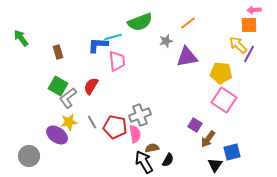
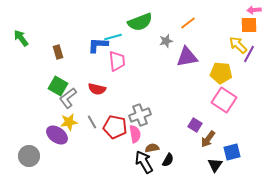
red semicircle: moved 6 px right, 3 px down; rotated 108 degrees counterclockwise
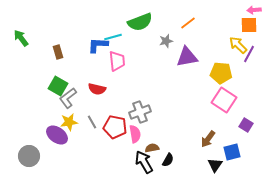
gray cross: moved 3 px up
purple square: moved 51 px right
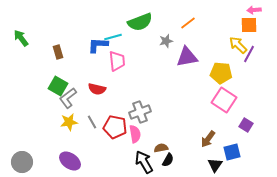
purple ellipse: moved 13 px right, 26 px down
brown semicircle: moved 9 px right
gray circle: moved 7 px left, 6 px down
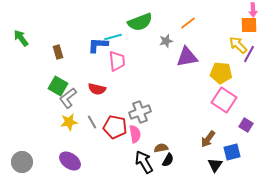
pink arrow: moved 1 px left; rotated 88 degrees counterclockwise
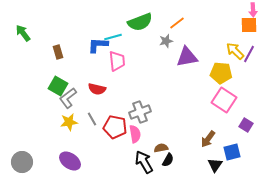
orange line: moved 11 px left
green arrow: moved 2 px right, 5 px up
yellow arrow: moved 3 px left, 6 px down
gray line: moved 3 px up
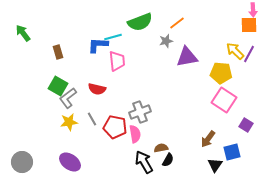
purple ellipse: moved 1 px down
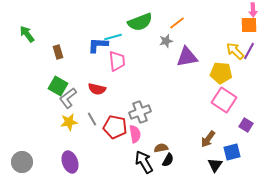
green arrow: moved 4 px right, 1 px down
purple line: moved 3 px up
purple ellipse: rotated 35 degrees clockwise
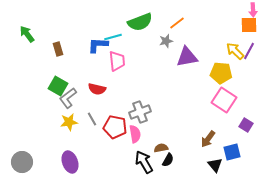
brown rectangle: moved 3 px up
black triangle: rotated 14 degrees counterclockwise
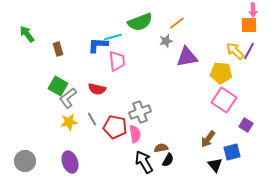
gray circle: moved 3 px right, 1 px up
